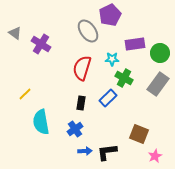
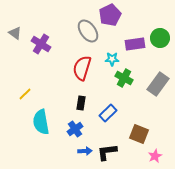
green circle: moved 15 px up
blue rectangle: moved 15 px down
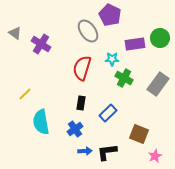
purple pentagon: rotated 20 degrees counterclockwise
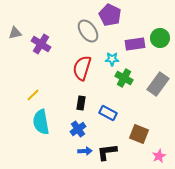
gray triangle: rotated 48 degrees counterclockwise
yellow line: moved 8 px right, 1 px down
blue rectangle: rotated 72 degrees clockwise
blue cross: moved 3 px right
pink star: moved 4 px right
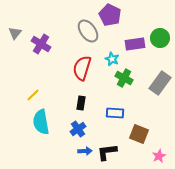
gray triangle: rotated 40 degrees counterclockwise
cyan star: rotated 24 degrees clockwise
gray rectangle: moved 2 px right, 1 px up
blue rectangle: moved 7 px right; rotated 24 degrees counterclockwise
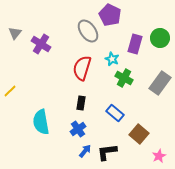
purple rectangle: rotated 66 degrees counterclockwise
yellow line: moved 23 px left, 4 px up
blue rectangle: rotated 36 degrees clockwise
brown square: rotated 18 degrees clockwise
blue arrow: rotated 48 degrees counterclockwise
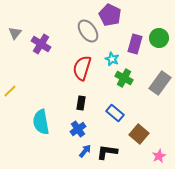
green circle: moved 1 px left
black L-shape: rotated 15 degrees clockwise
